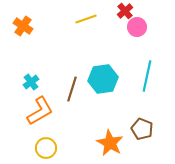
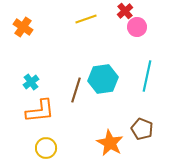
orange cross: moved 1 px down
brown line: moved 4 px right, 1 px down
orange L-shape: rotated 24 degrees clockwise
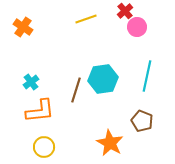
brown pentagon: moved 8 px up
yellow circle: moved 2 px left, 1 px up
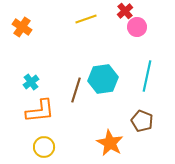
orange cross: moved 1 px left
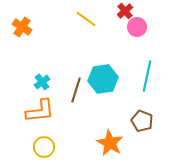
yellow line: rotated 55 degrees clockwise
cyan cross: moved 11 px right
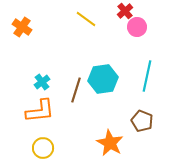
yellow circle: moved 1 px left, 1 px down
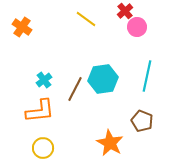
cyan cross: moved 2 px right, 2 px up
brown line: moved 1 px left, 1 px up; rotated 10 degrees clockwise
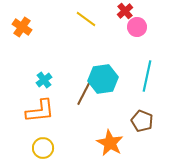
brown line: moved 9 px right, 4 px down
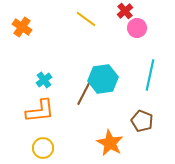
pink circle: moved 1 px down
cyan line: moved 3 px right, 1 px up
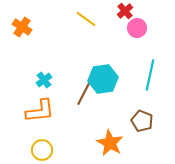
yellow circle: moved 1 px left, 2 px down
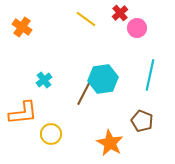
red cross: moved 5 px left, 2 px down
orange L-shape: moved 17 px left, 2 px down
yellow circle: moved 9 px right, 16 px up
